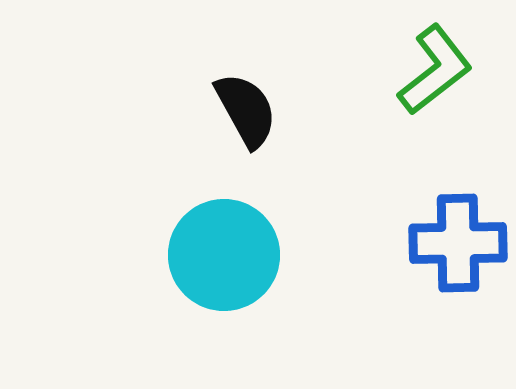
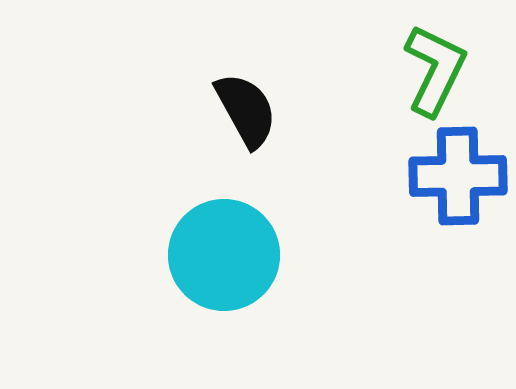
green L-shape: rotated 26 degrees counterclockwise
blue cross: moved 67 px up
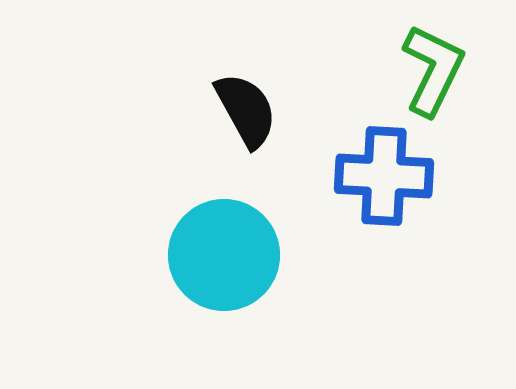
green L-shape: moved 2 px left
blue cross: moved 74 px left; rotated 4 degrees clockwise
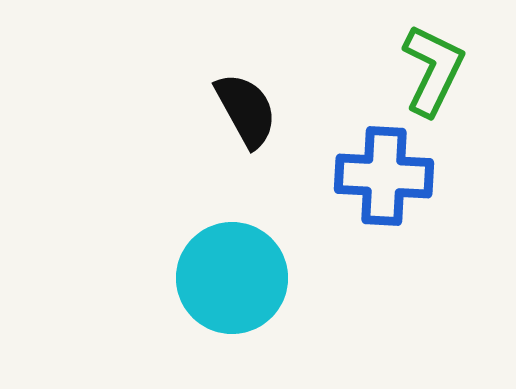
cyan circle: moved 8 px right, 23 px down
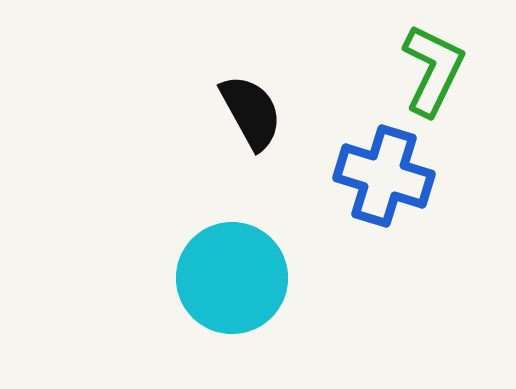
black semicircle: moved 5 px right, 2 px down
blue cross: rotated 14 degrees clockwise
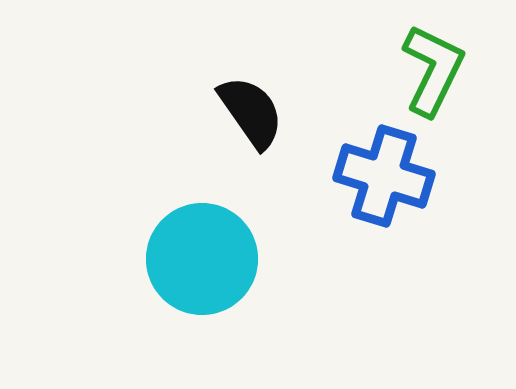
black semicircle: rotated 6 degrees counterclockwise
cyan circle: moved 30 px left, 19 px up
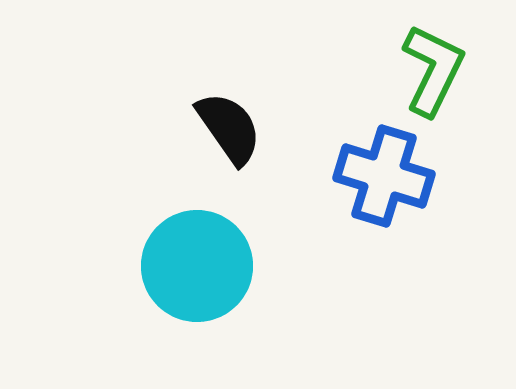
black semicircle: moved 22 px left, 16 px down
cyan circle: moved 5 px left, 7 px down
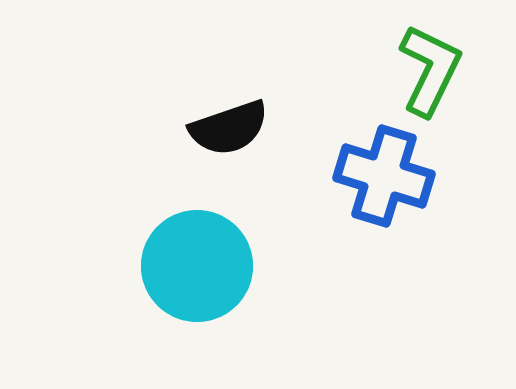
green L-shape: moved 3 px left
black semicircle: rotated 106 degrees clockwise
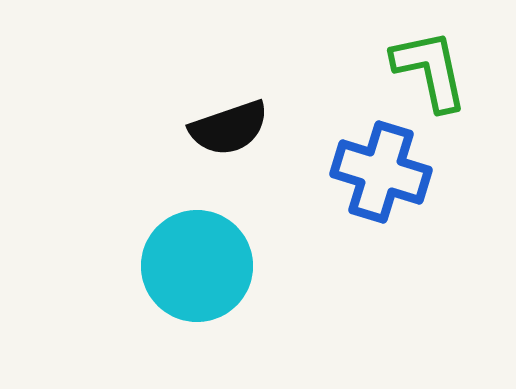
green L-shape: rotated 38 degrees counterclockwise
blue cross: moved 3 px left, 4 px up
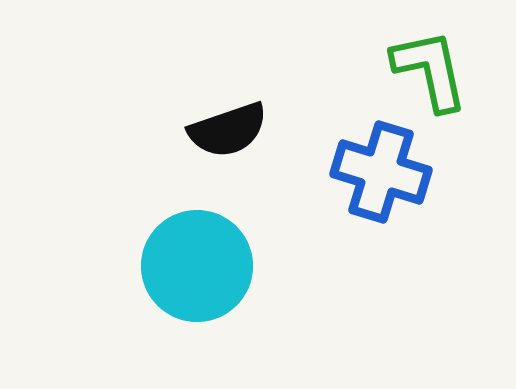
black semicircle: moved 1 px left, 2 px down
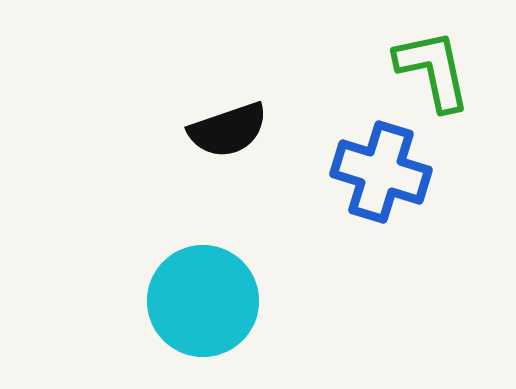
green L-shape: moved 3 px right
cyan circle: moved 6 px right, 35 px down
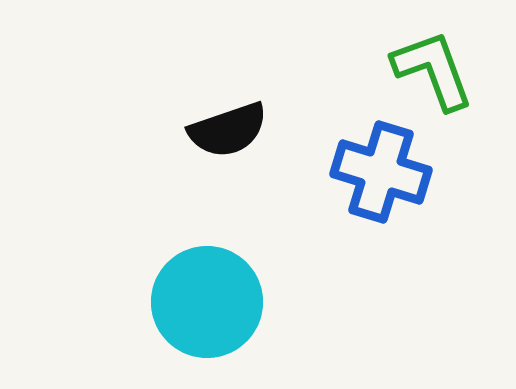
green L-shape: rotated 8 degrees counterclockwise
cyan circle: moved 4 px right, 1 px down
